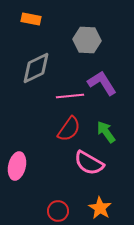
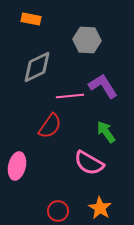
gray diamond: moved 1 px right, 1 px up
purple L-shape: moved 1 px right, 3 px down
red semicircle: moved 19 px left, 3 px up
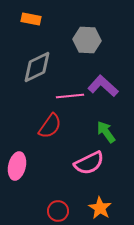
purple L-shape: rotated 16 degrees counterclockwise
pink semicircle: rotated 56 degrees counterclockwise
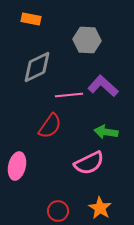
pink line: moved 1 px left, 1 px up
green arrow: rotated 45 degrees counterclockwise
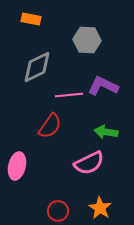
purple L-shape: rotated 16 degrees counterclockwise
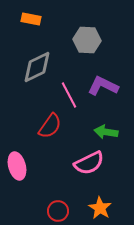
pink line: rotated 68 degrees clockwise
pink ellipse: rotated 28 degrees counterclockwise
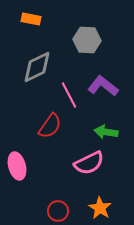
purple L-shape: rotated 12 degrees clockwise
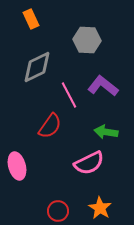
orange rectangle: rotated 54 degrees clockwise
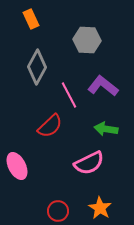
gray diamond: rotated 36 degrees counterclockwise
red semicircle: rotated 12 degrees clockwise
green arrow: moved 3 px up
pink ellipse: rotated 12 degrees counterclockwise
